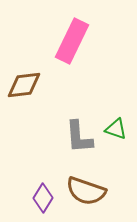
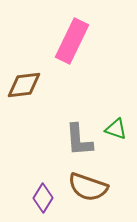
gray L-shape: moved 3 px down
brown semicircle: moved 2 px right, 4 px up
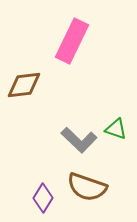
gray L-shape: rotated 42 degrees counterclockwise
brown semicircle: moved 1 px left
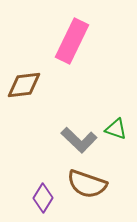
brown semicircle: moved 3 px up
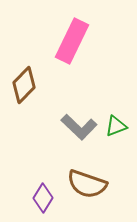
brown diamond: rotated 39 degrees counterclockwise
green triangle: moved 3 px up; rotated 40 degrees counterclockwise
gray L-shape: moved 13 px up
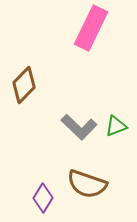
pink rectangle: moved 19 px right, 13 px up
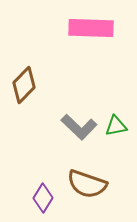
pink rectangle: rotated 66 degrees clockwise
green triangle: rotated 10 degrees clockwise
